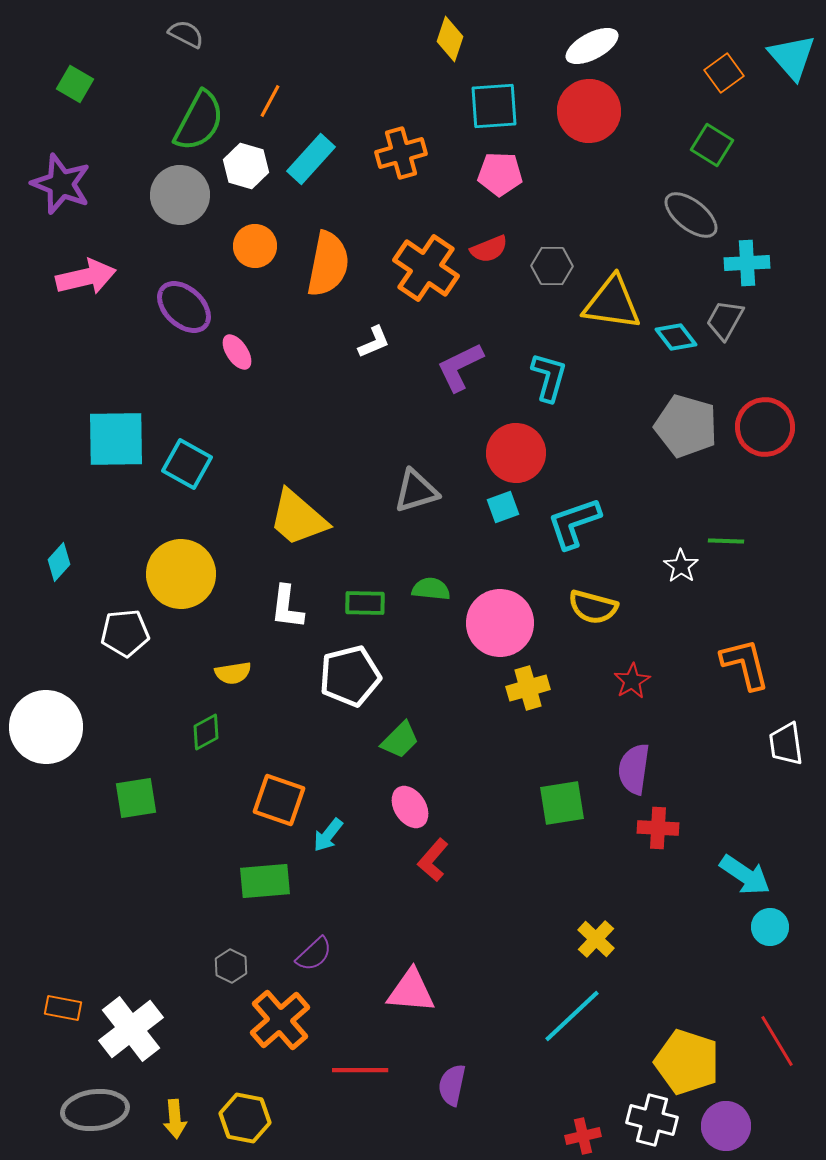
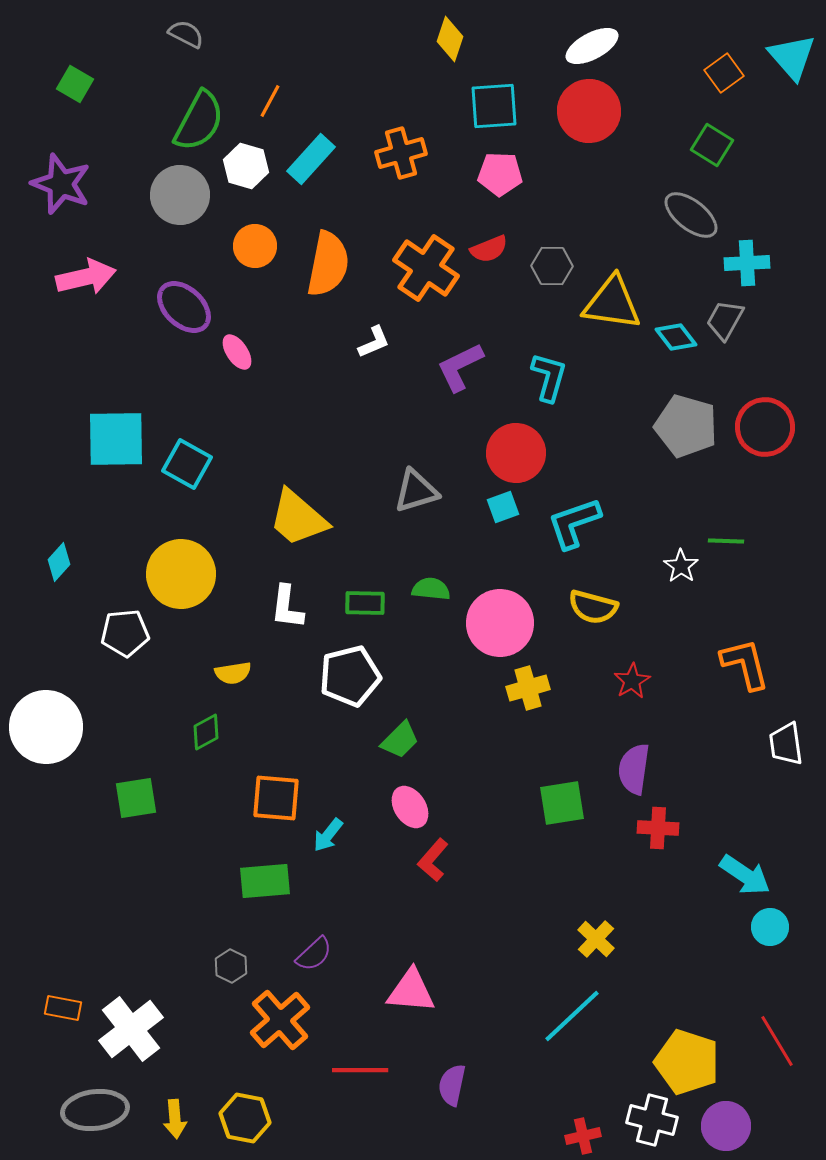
orange square at (279, 800): moved 3 px left, 2 px up; rotated 14 degrees counterclockwise
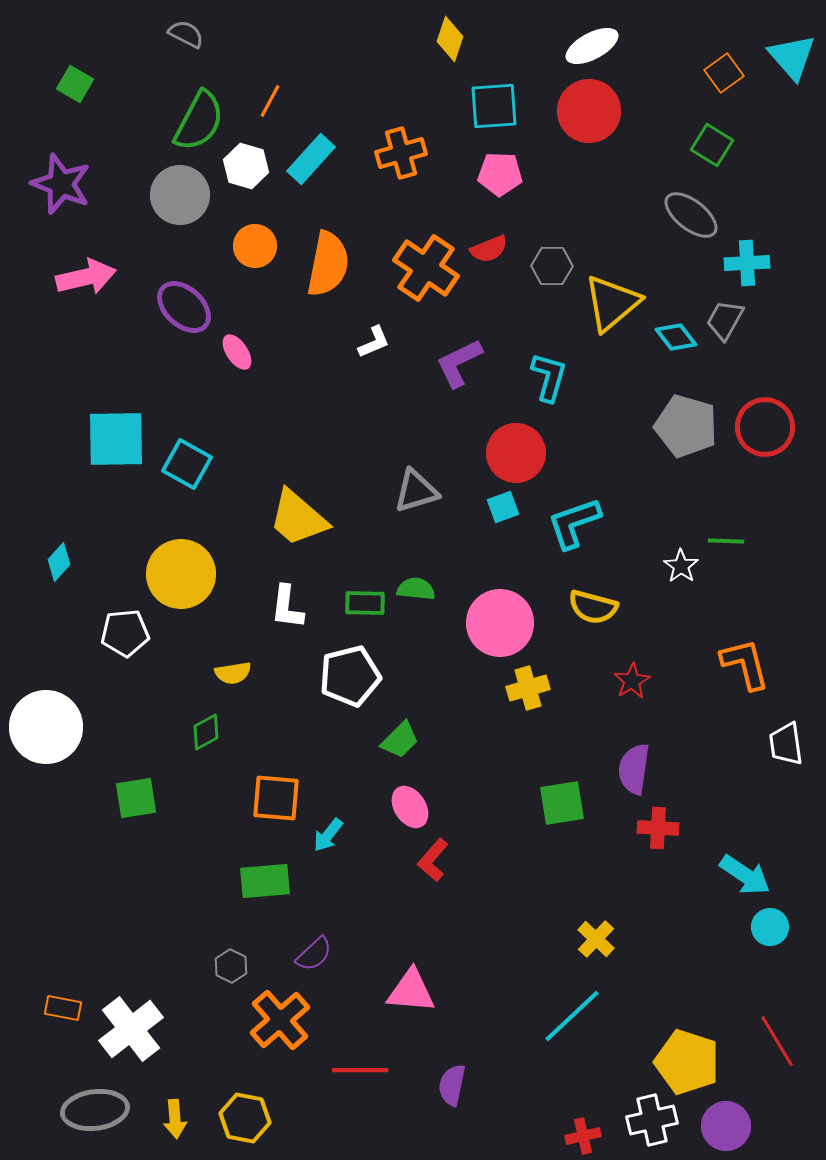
yellow triangle at (612, 303): rotated 48 degrees counterclockwise
purple L-shape at (460, 367): moved 1 px left, 4 px up
green semicircle at (431, 589): moved 15 px left
white cross at (652, 1120): rotated 27 degrees counterclockwise
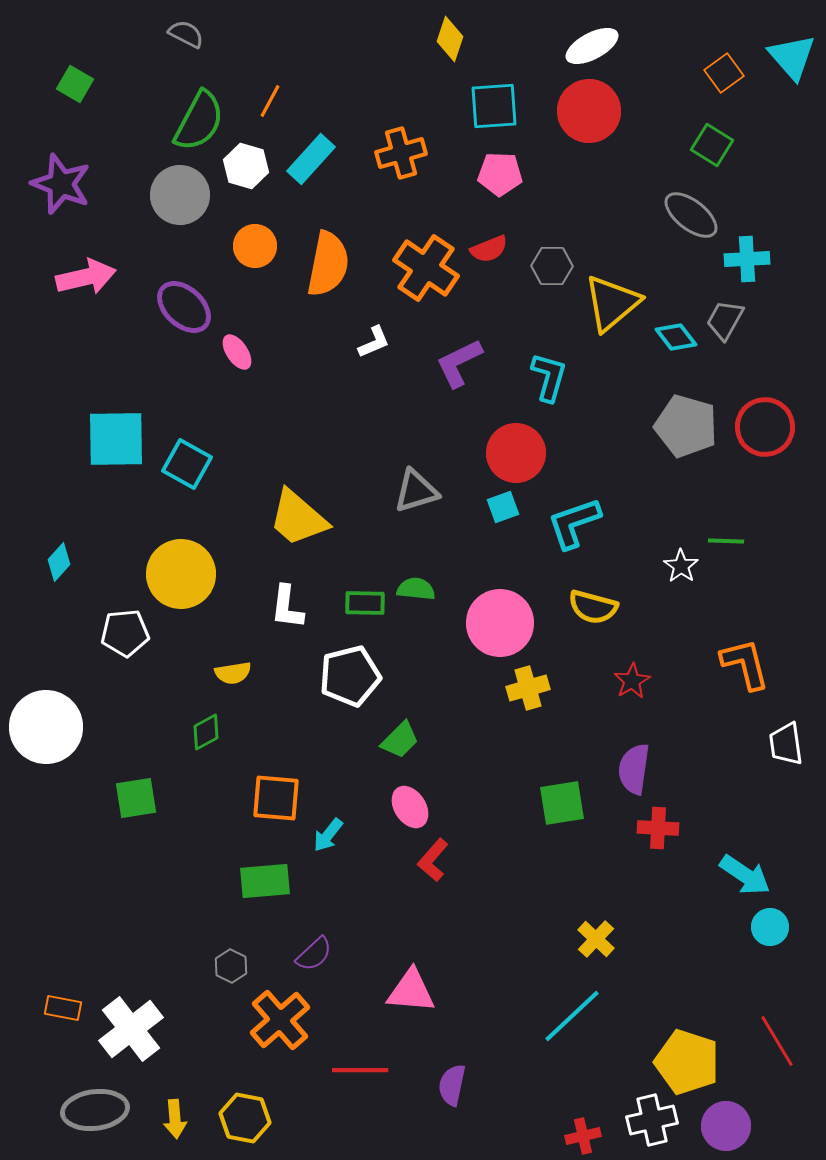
cyan cross at (747, 263): moved 4 px up
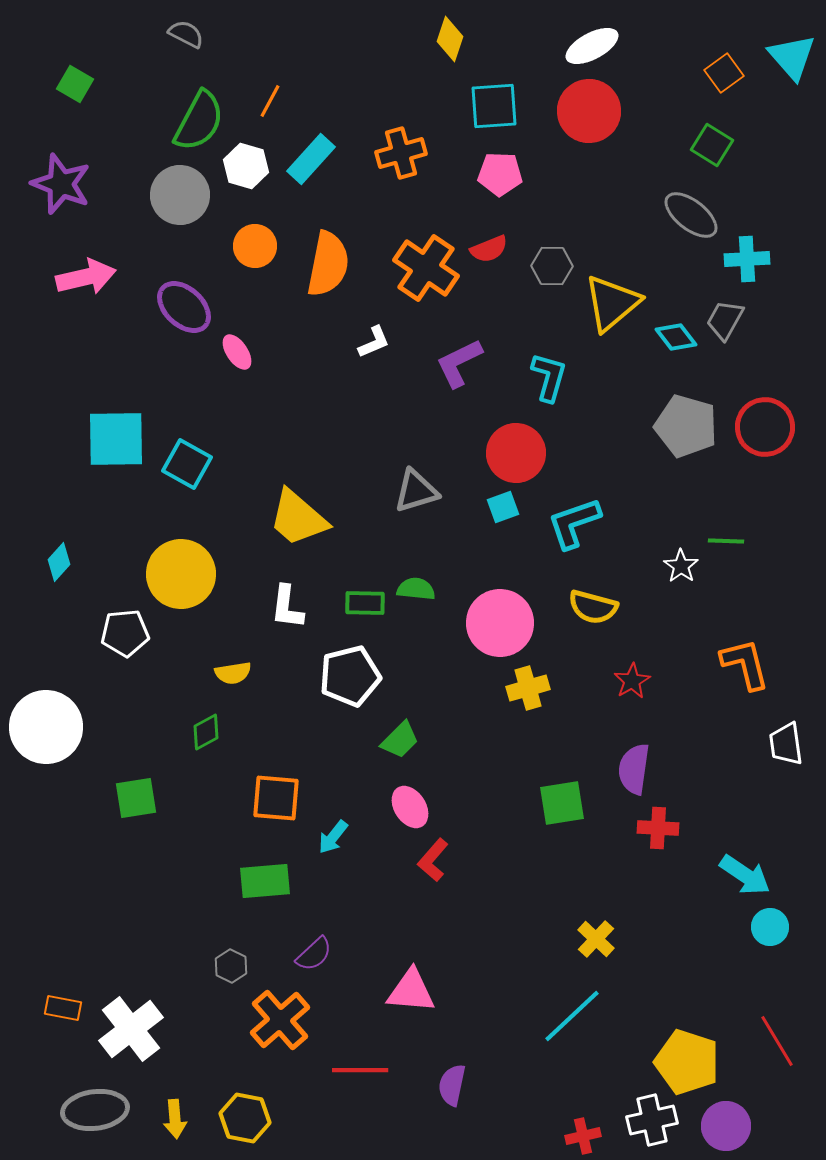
cyan arrow at (328, 835): moved 5 px right, 2 px down
